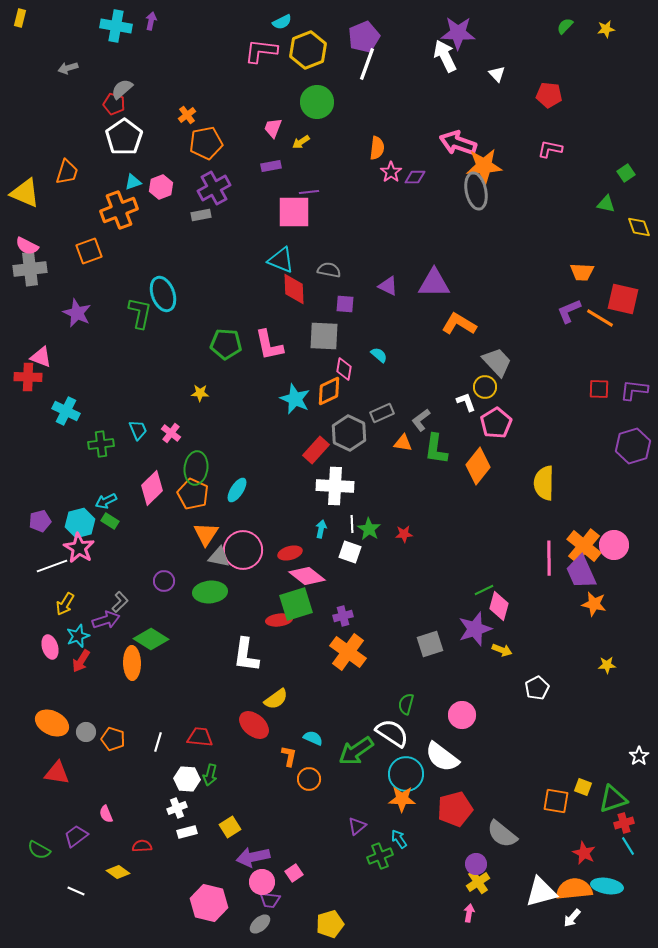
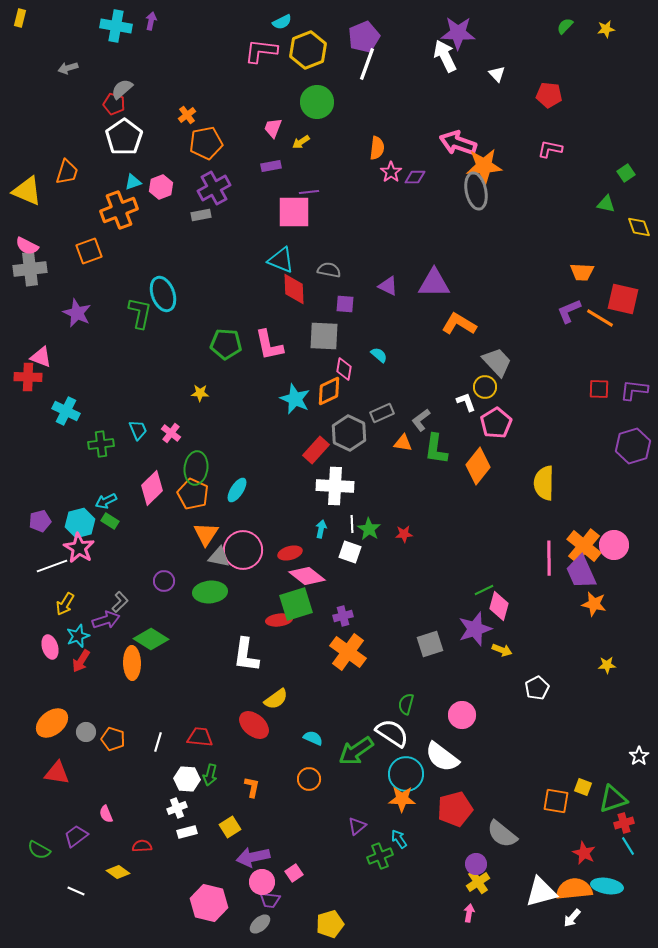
yellow triangle at (25, 193): moved 2 px right, 2 px up
orange ellipse at (52, 723): rotated 64 degrees counterclockwise
orange L-shape at (289, 756): moved 37 px left, 31 px down
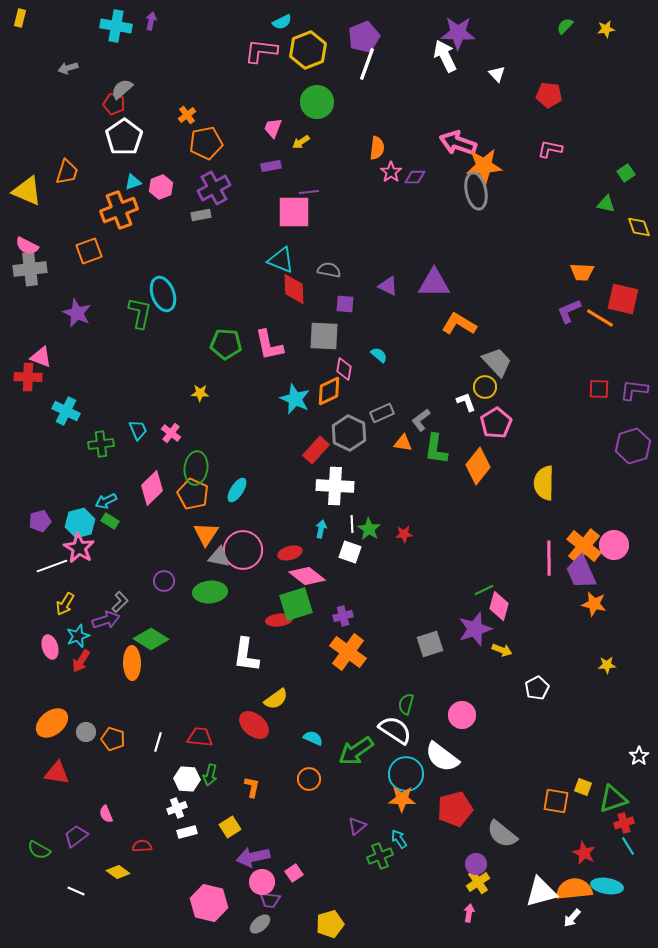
white semicircle at (392, 733): moved 3 px right, 3 px up
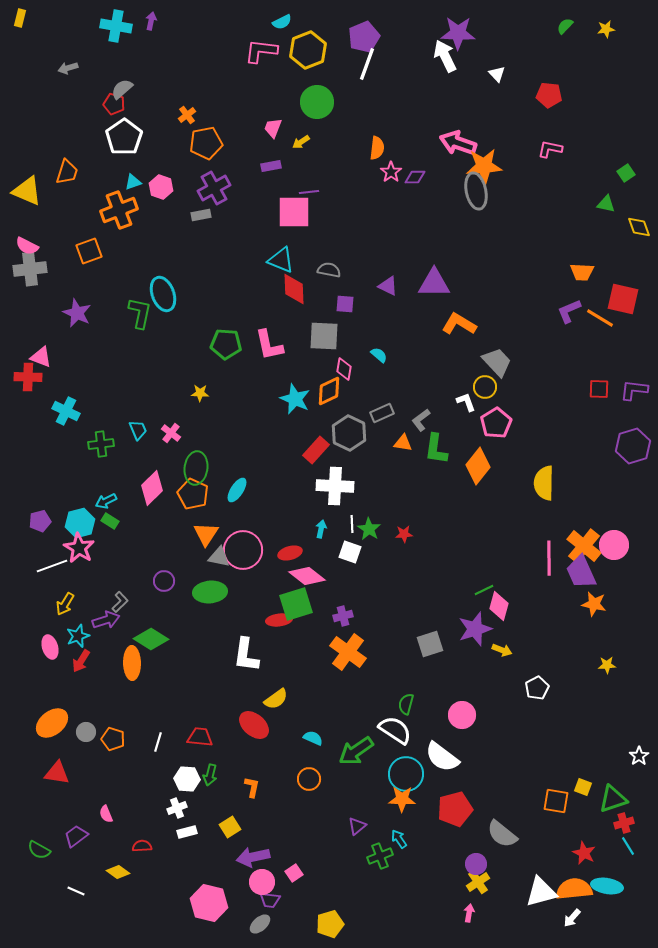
pink hexagon at (161, 187): rotated 20 degrees counterclockwise
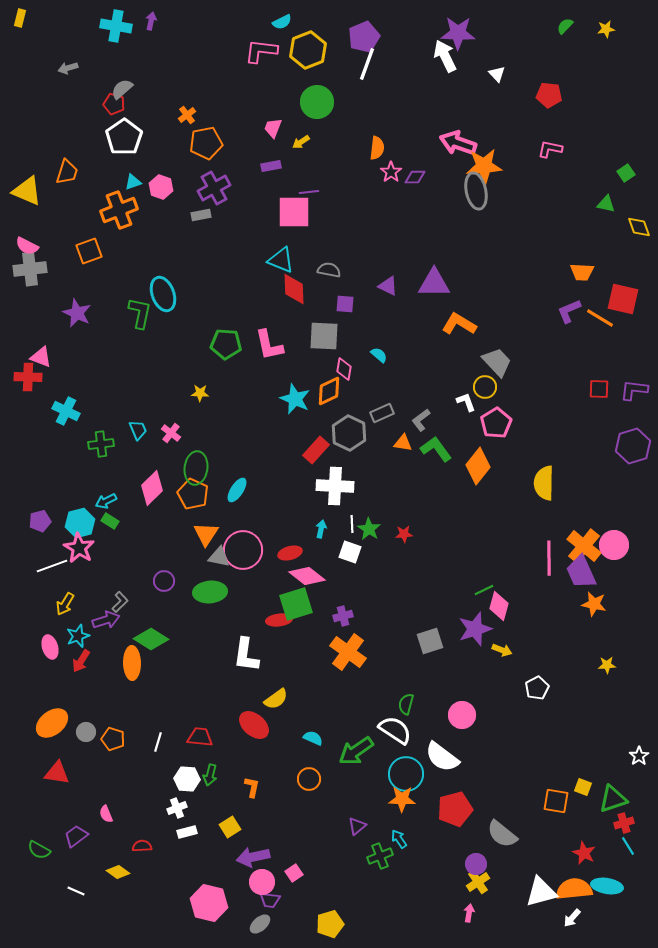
green L-shape at (436, 449): rotated 136 degrees clockwise
gray square at (430, 644): moved 3 px up
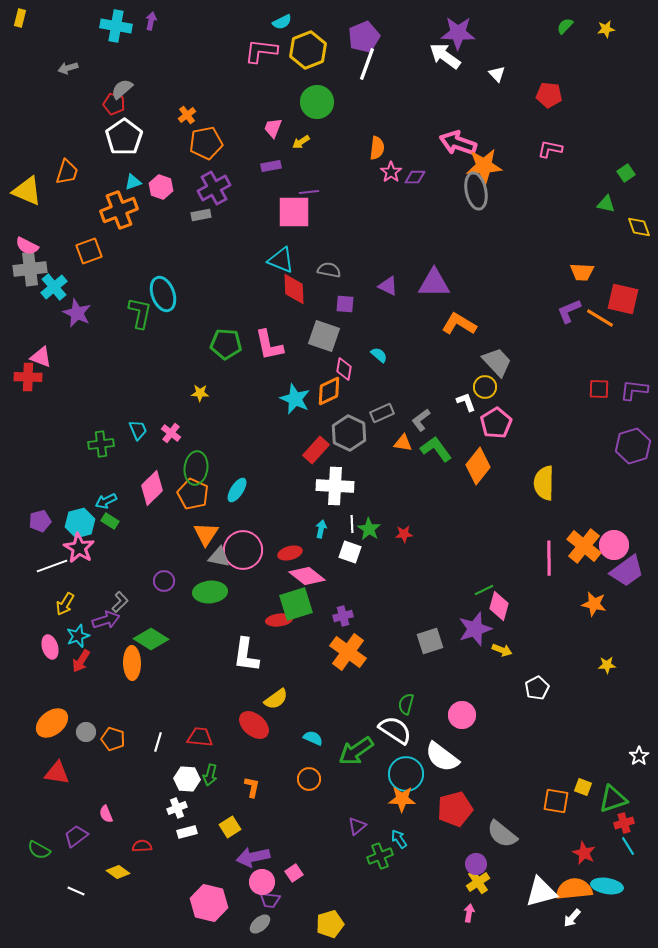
white arrow at (445, 56): rotated 28 degrees counterclockwise
gray square at (324, 336): rotated 16 degrees clockwise
cyan cross at (66, 411): moved 12 px left, 124 px up; rotated 24 degrees clockwise
purple trapezoid at (581, 572): moved 46 px right, 1 px up; rotated 102 degrees counterclockwise
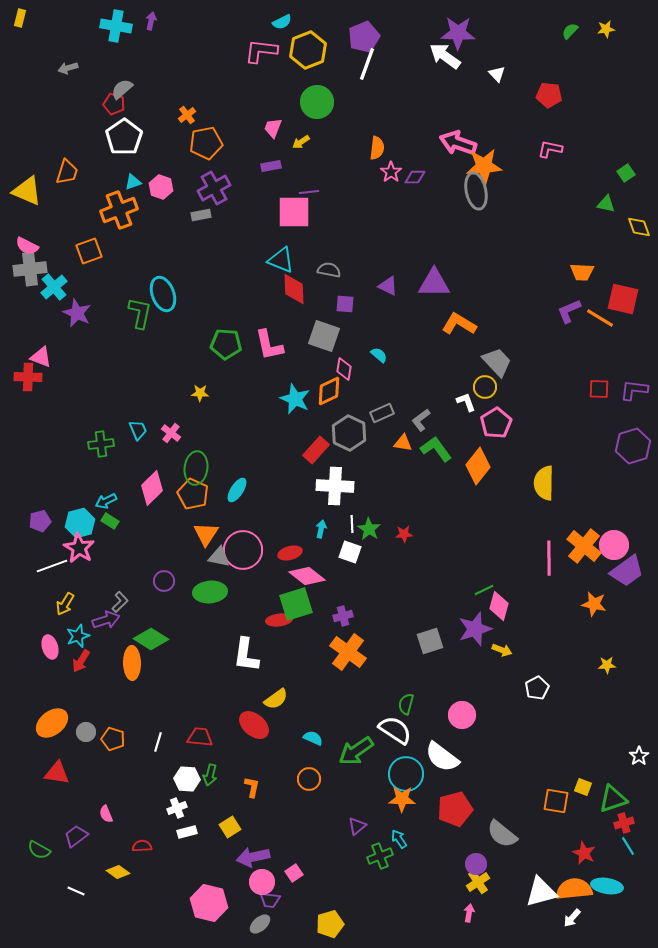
green semicircle at (565, 26): moved 5 px right, 5 px down
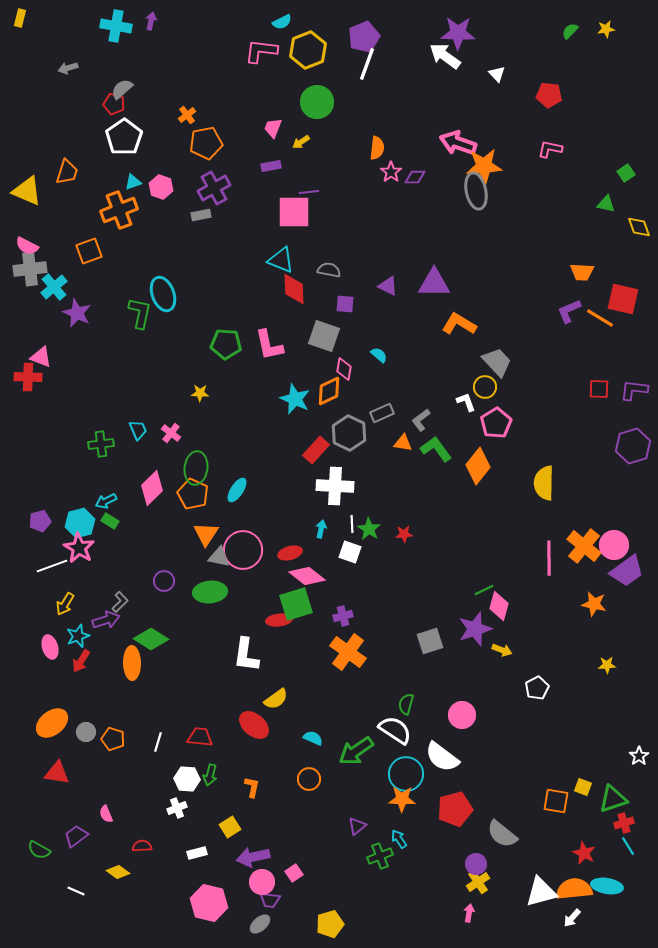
white rectangle at (187, 832): moved 10 px right, 21 px down
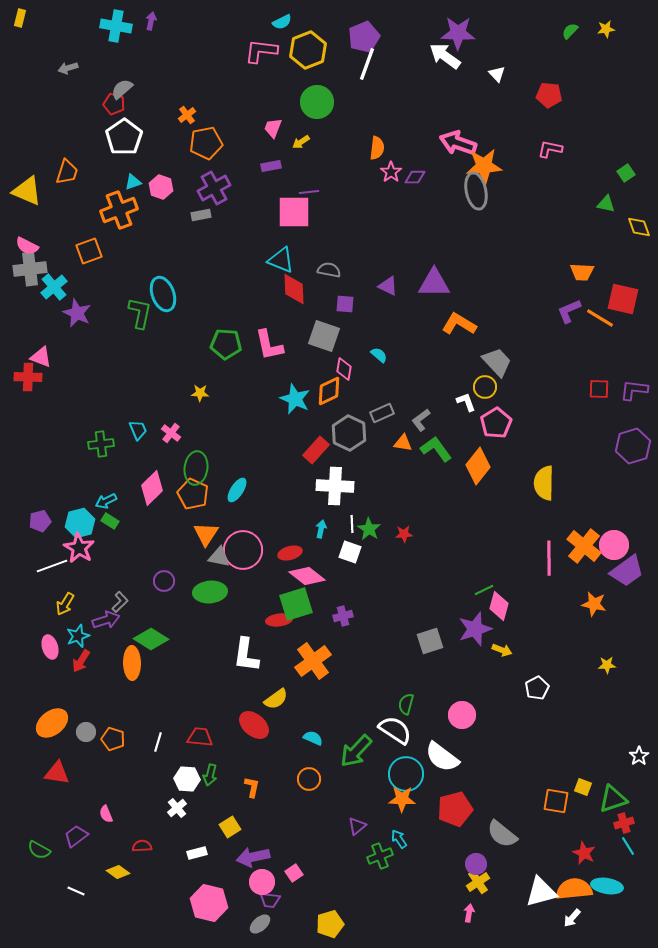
orange cross at (348, 652): moved 35 px left, 9 px down; rotated 18 degrees clockwise
green arrow at (356, 751): rotated 12 degrees counterclockwise
white cross at (177, 808): rotated 18 degrees counterclockwise
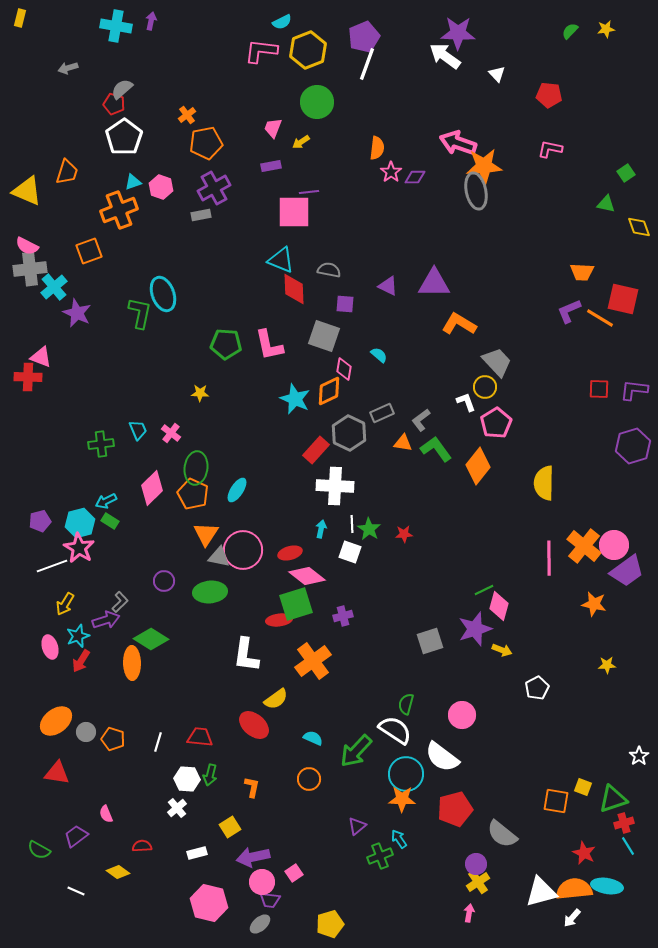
orange ellipse at (52, 723): moved 4 px right, 2 px up
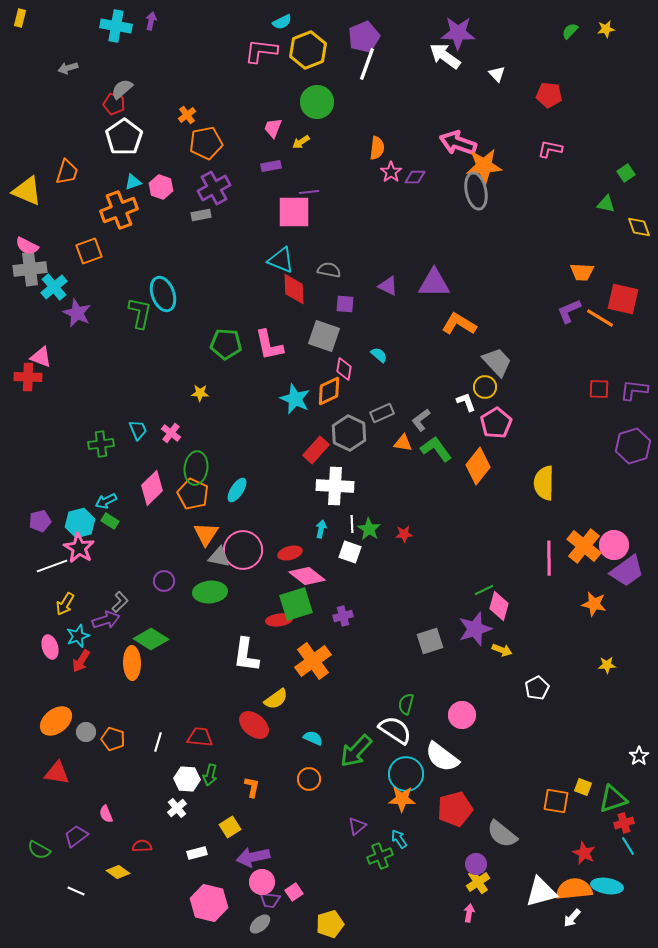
pink square at (294, 873): moved 19 px down
